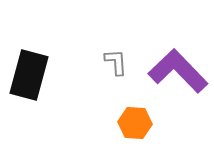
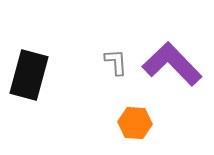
purple L-shape: moved 6 px left, 7 px up
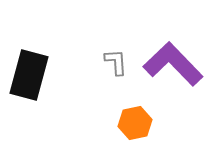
purple L-shape: moved 1 px right
orange hexagon: rotated 16 degrees counterclockwise
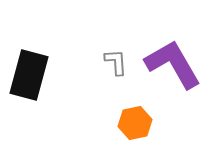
purple L-shape: rotated 14 degrees clockwise
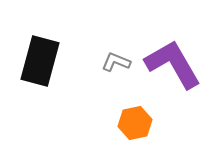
gray L-shape: rotated 64 degrees counterclockwise
black rectangle: moved 11 px right, 14 px up
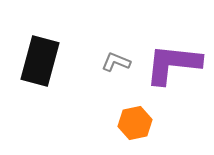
purple L-shape: rotated 54 degrees counterclockwise
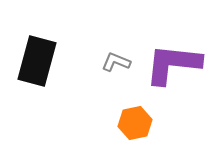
black rectangle: moved 3 px left
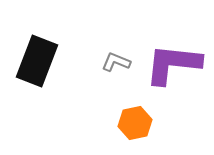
black rectangle: rotated 6 degrees clockwise
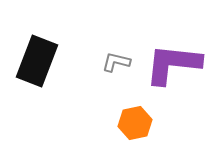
gray L-shape: rotated 8 degrees counterclockwise
